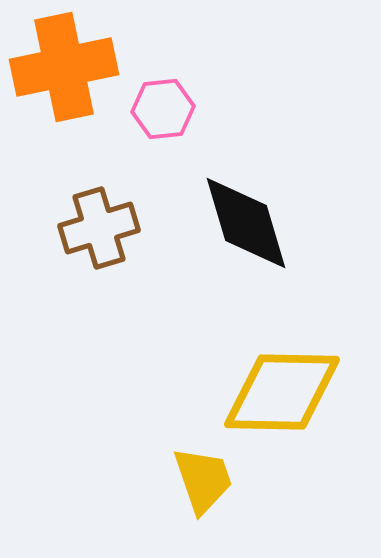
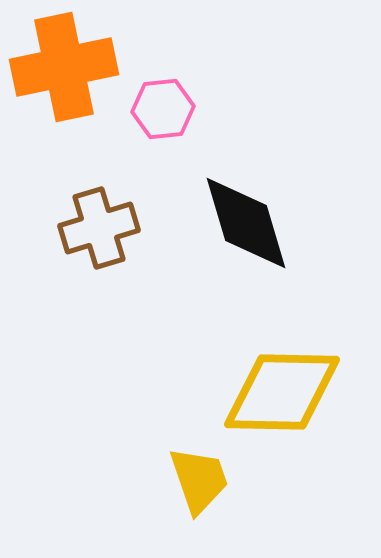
yellow trapezoid: moved 4 px left
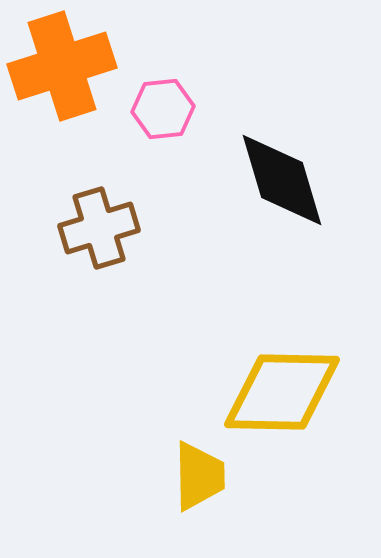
orange cross: moved 2 px left, 1 px up; rotated 6 degrees counterclockwise
black diamond: moved 36 px right, 43 px up
yellow trapezoid: moved 4 px up; rotated 18 degrees clockwise
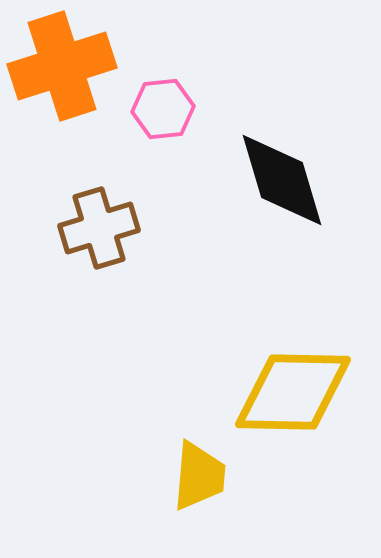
yellow diamond: moved 11 px right
yellow trapezoid: rotated 6 degrees clockwise
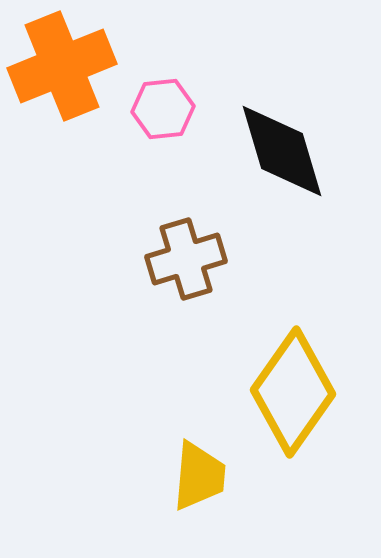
orange cross: rotated 4 degrees counterclockwise
black diamond: moved 29 px up
brown cross: moved 87 px right, 31 px down
yellow diamond: rotated 56 degrees counterclockwise
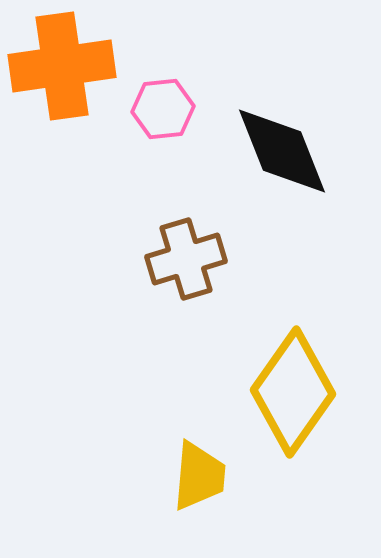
orange cross: rotated 14 degrees clockwise
black diamond: rotated 5 degrees counterclockwise
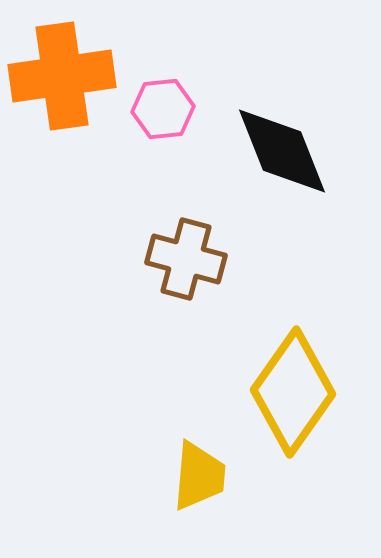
orange cross: moved 10 px down
brown cross: rotated 32 degrees clockwise
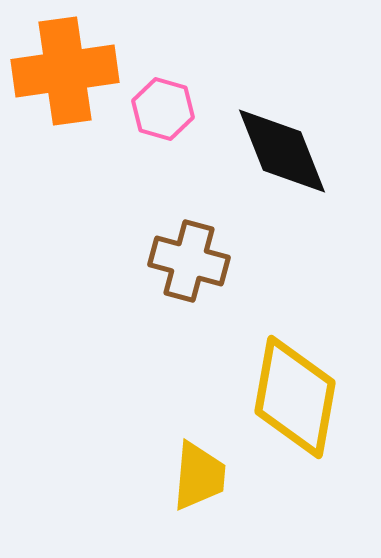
orange cross: moved 3 px right, 5 px up
pink hexagon: rotated 22 degrees clockwise
brown cross: moved 3 px right, 2 px down
yellow diamond: moved 2 px right, 5 px down; rotated 25 degrees counterclockwise
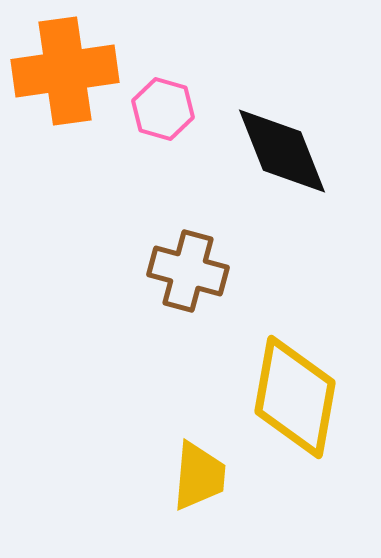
brown cross: moved 1 px left, 10 px down
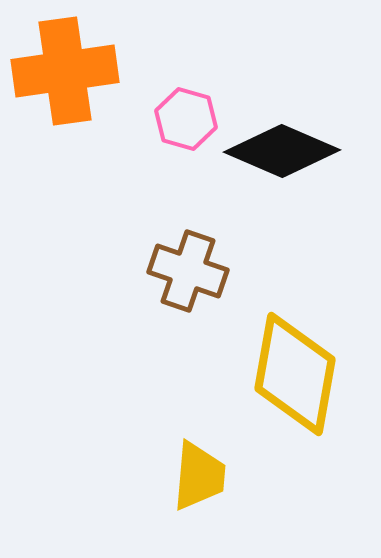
pink hexagon: moved 23 px right, 10 px down
black diamond: rotated 45 degrees counterclockwise
brown cross: rotated 4 degrees clockwise
yellow diamond: moved 23 px up
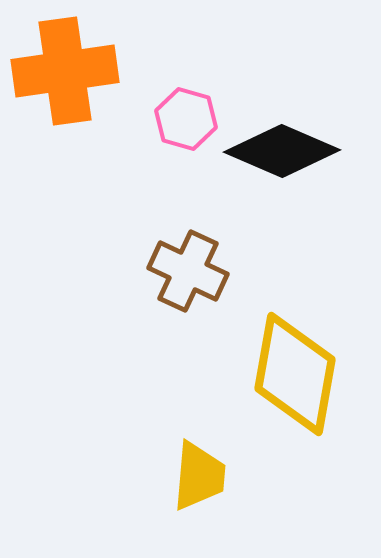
brown cross: rotated 6 degrees clockwise
